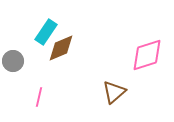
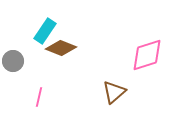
cyan rectangle: moved 1 px left, 1 px up
brown diamond: rotated 44 degrees clockwise
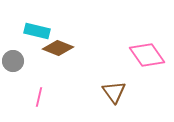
cyan rectangle: moved 8 px left; rotated 70 degrees clockwise
brown diamond: moved 3 px left
pink diamond: rotated 72 degrees clockwise
brown triangle: rotated 25 degrees counterclockwise
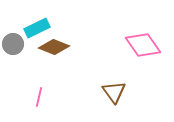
cyan rectangle: moved 3 px up; rotated 40 degrees counterclockwise
brown diamond: moved 4 px left, 1 px up
pink diamond: moved 4 px left, 10 px up
gray circle: moved 17 px up
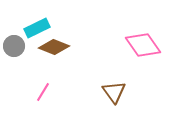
gray circle: moved 1 px right, 2 px down
pink line: moved 4 px right, 5 px up; rotated 18 degrees clockwise
